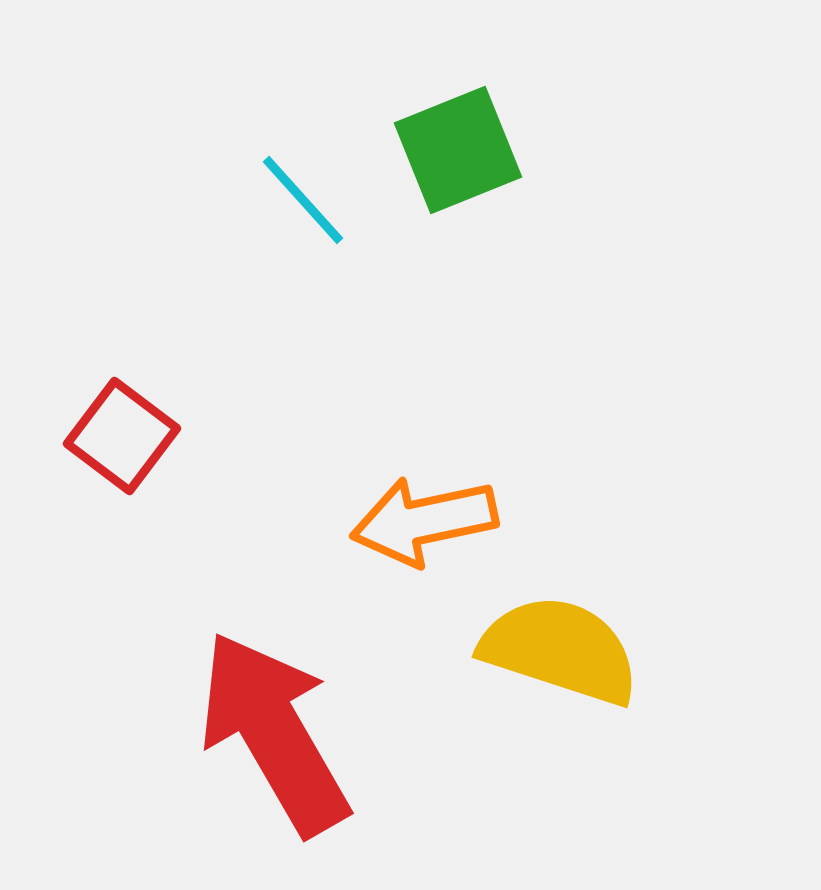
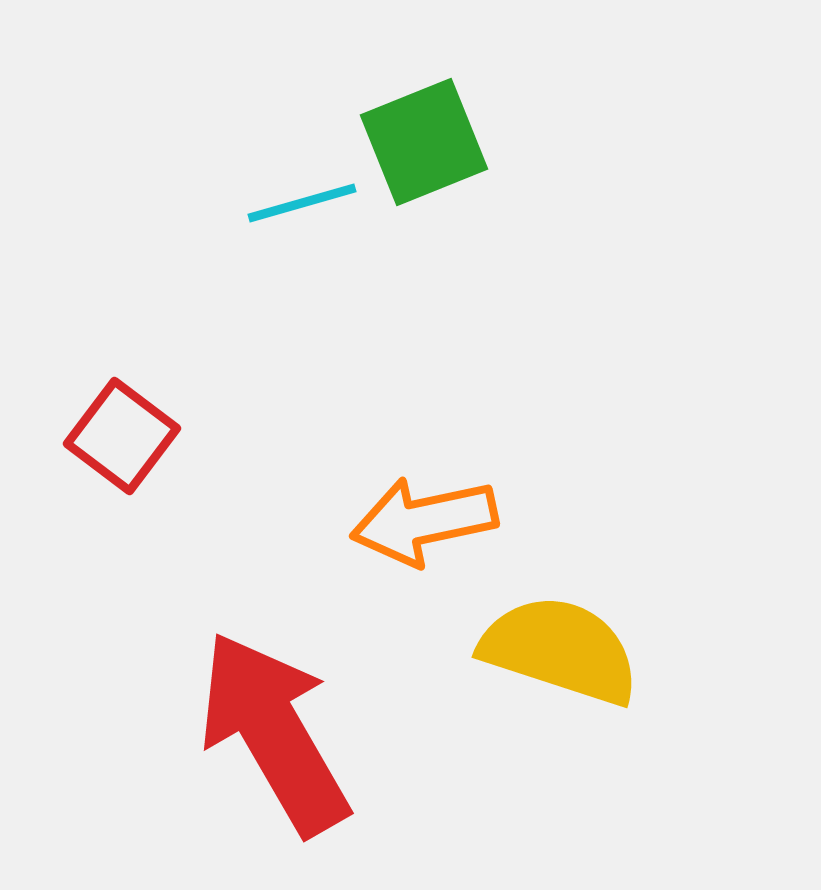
green square: moved 34 px left, 8 px up
cyan line: moved 1 px left, 3 px down; rotated 64 degrees counterclockwise
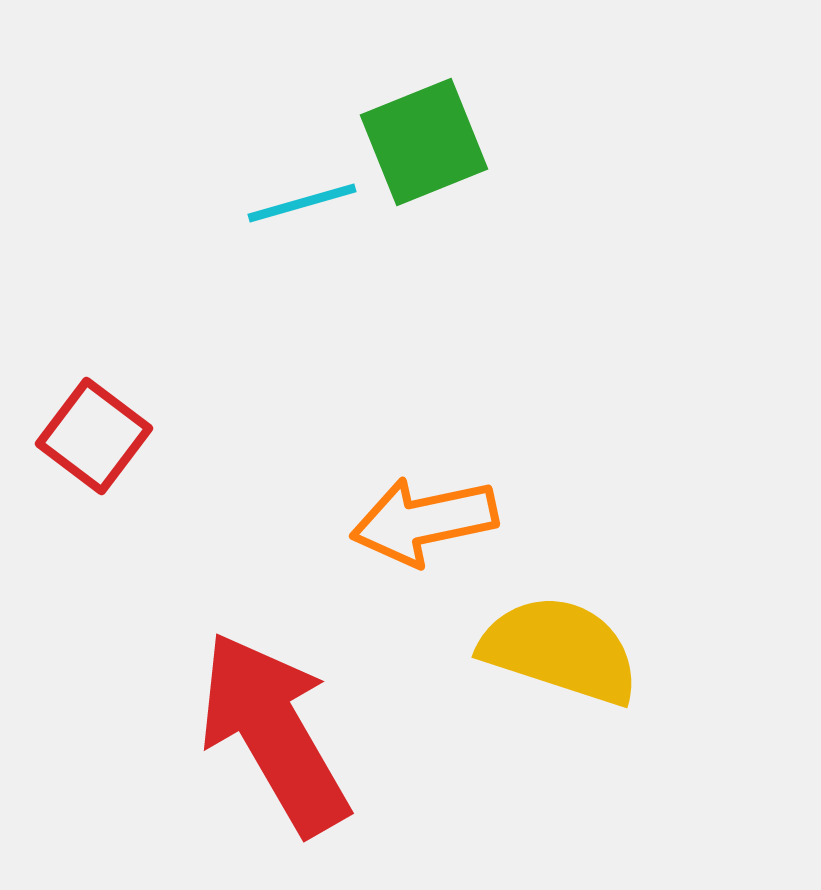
red square: moved 28 px left
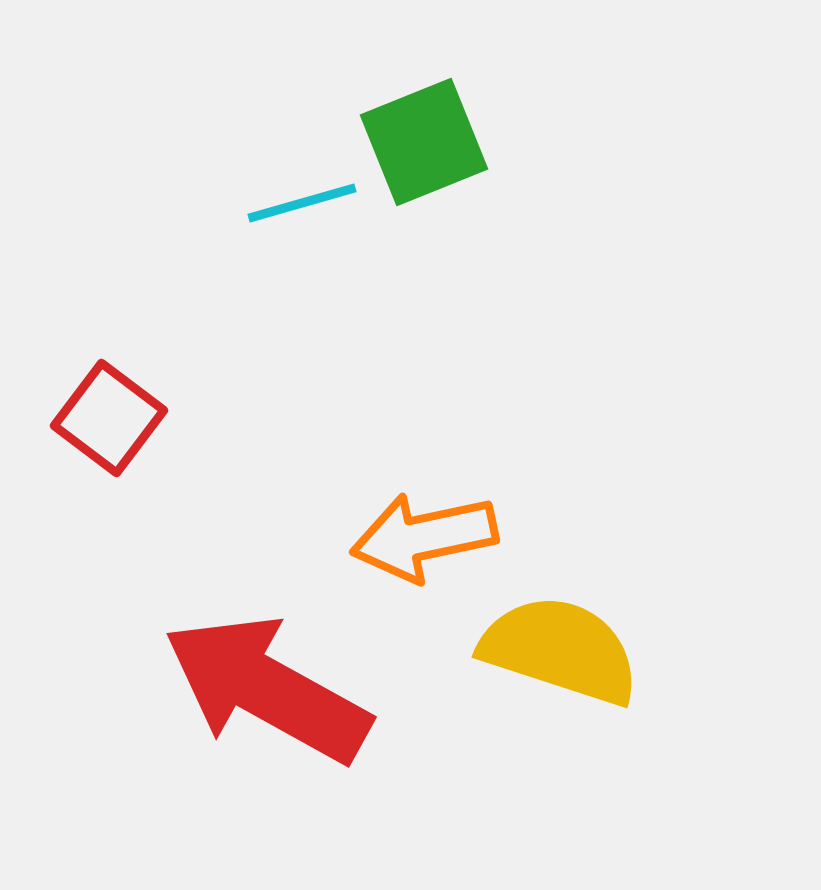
red square: moved 15 px right, 18 px up
orange arrow: moved 16 px down
red arrow: moved 7 px left, 44 px up; rotated 31 degrees counterclockwise
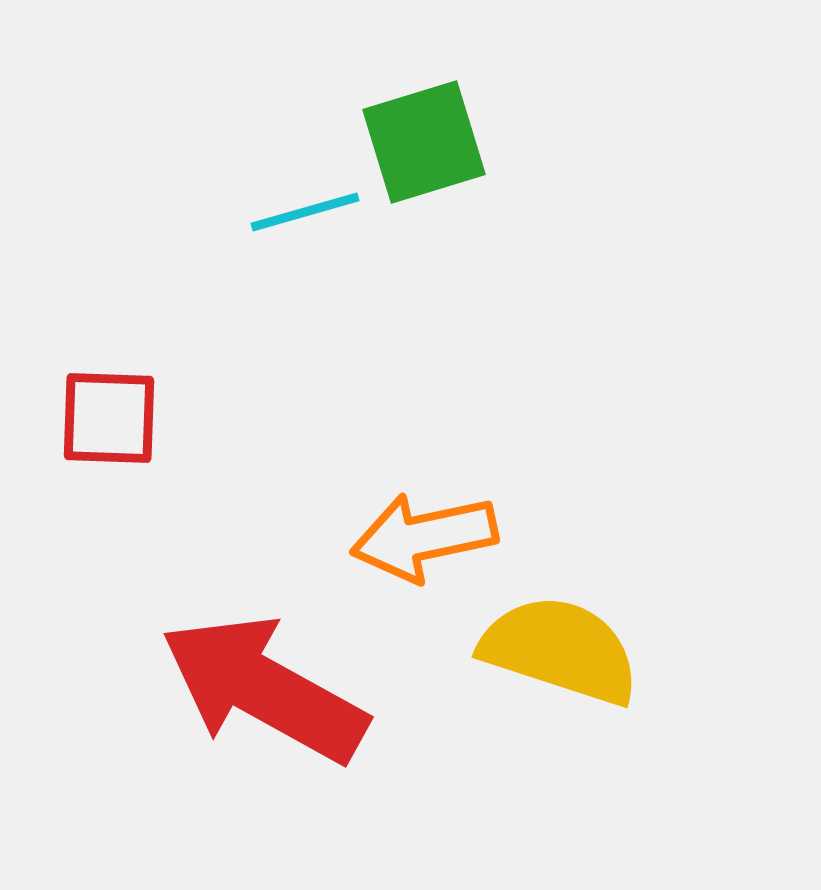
green square: rotated 5 degrees clockwise
cyan line: moved 3 px right, 9 px down
red square: rotated 35 degrees counterclockwise
red arrow: moved 3 px left
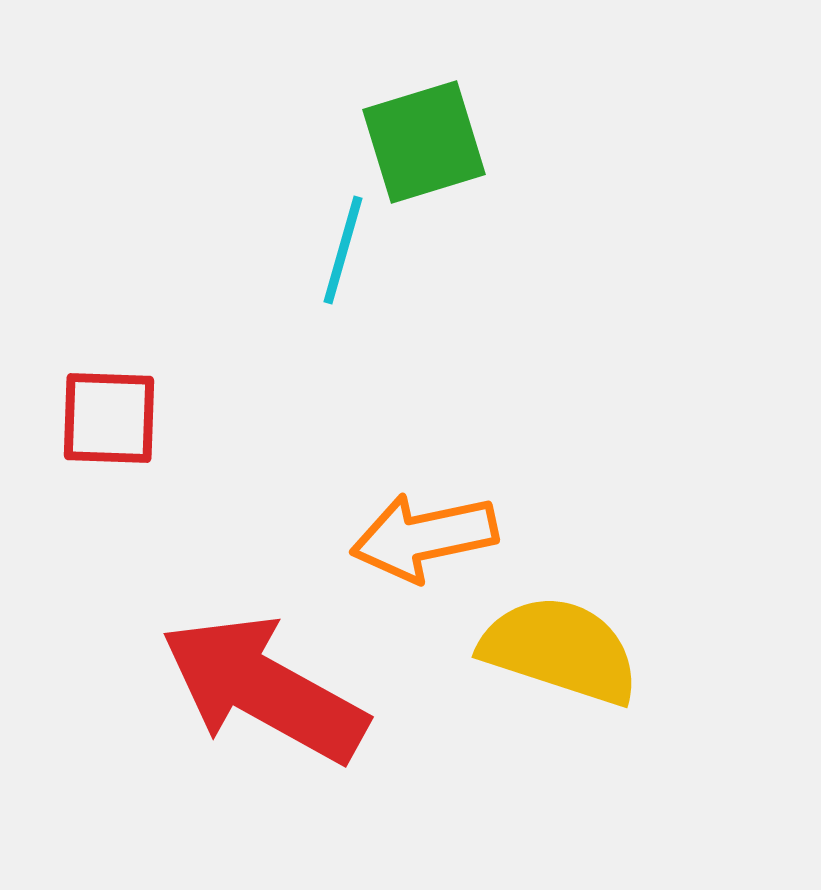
cyan line: moved 38 px right, 38 px down; rotated 58 degrees counterclockwise
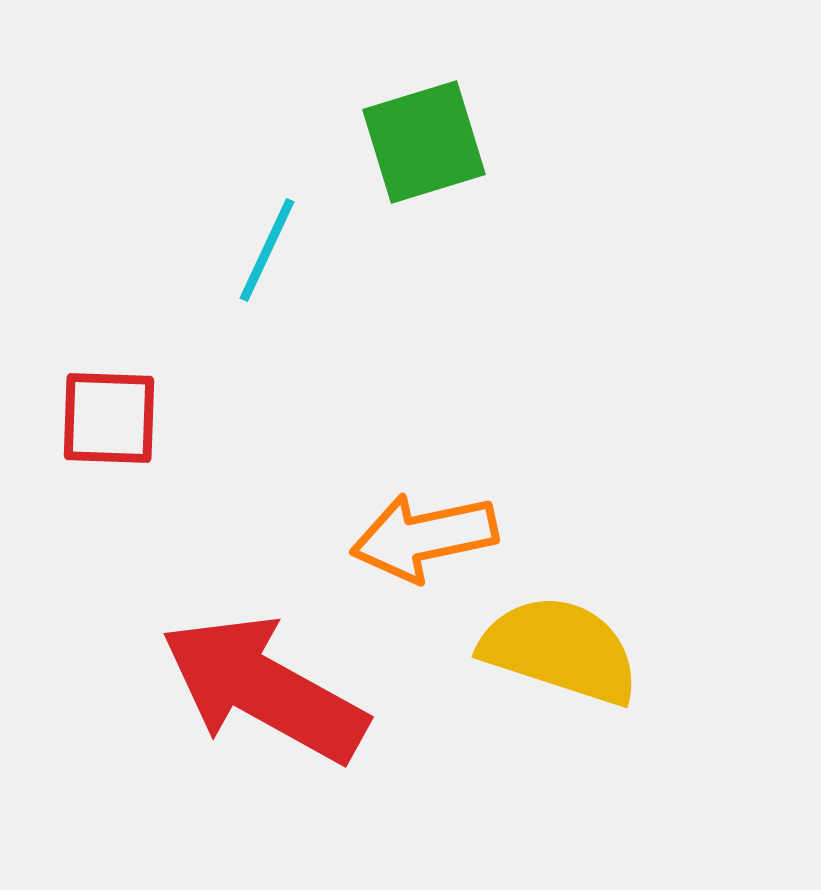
cyan line: moved 76 px left; rotated 9 degrees clockwise
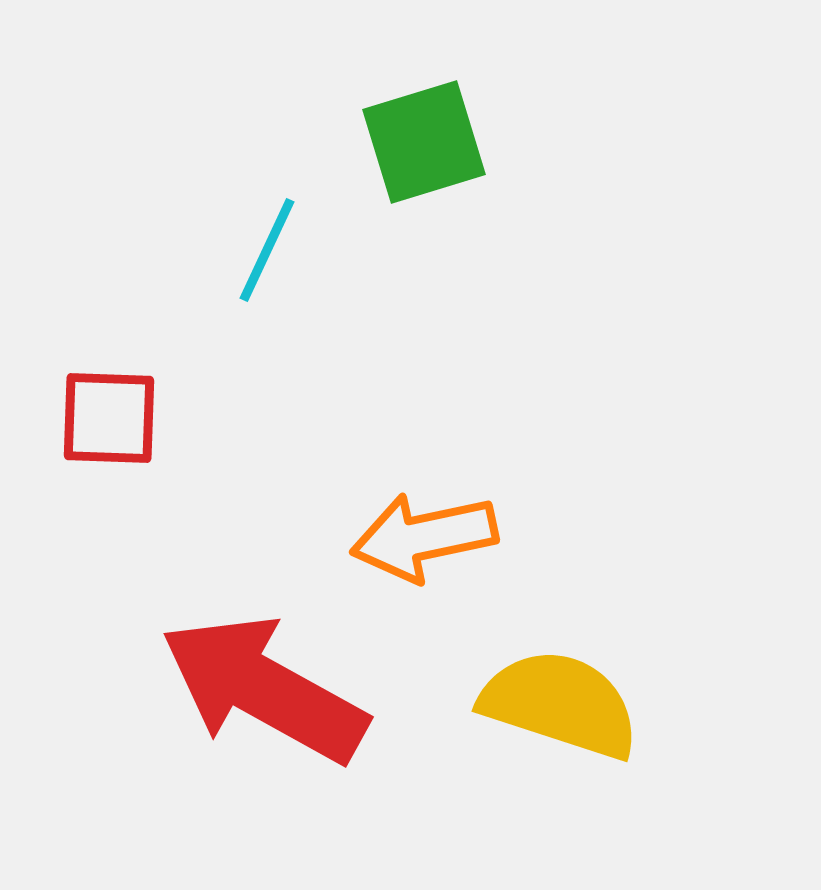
yellow semicircle: moved 54 px down
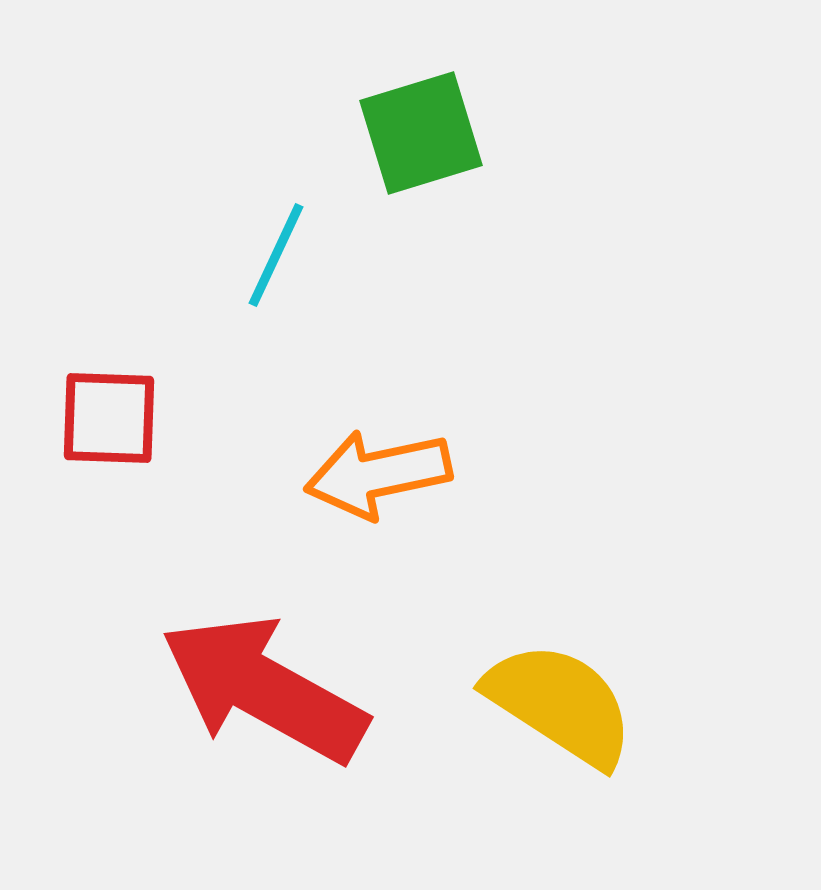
green square: moved 3 px left, 9 px up
cyan line: moved 9 px right, 5 px down
orange arrow: moved 46 px left, 63 px up
yellow semicircle: rotated 15 degrees clockwise
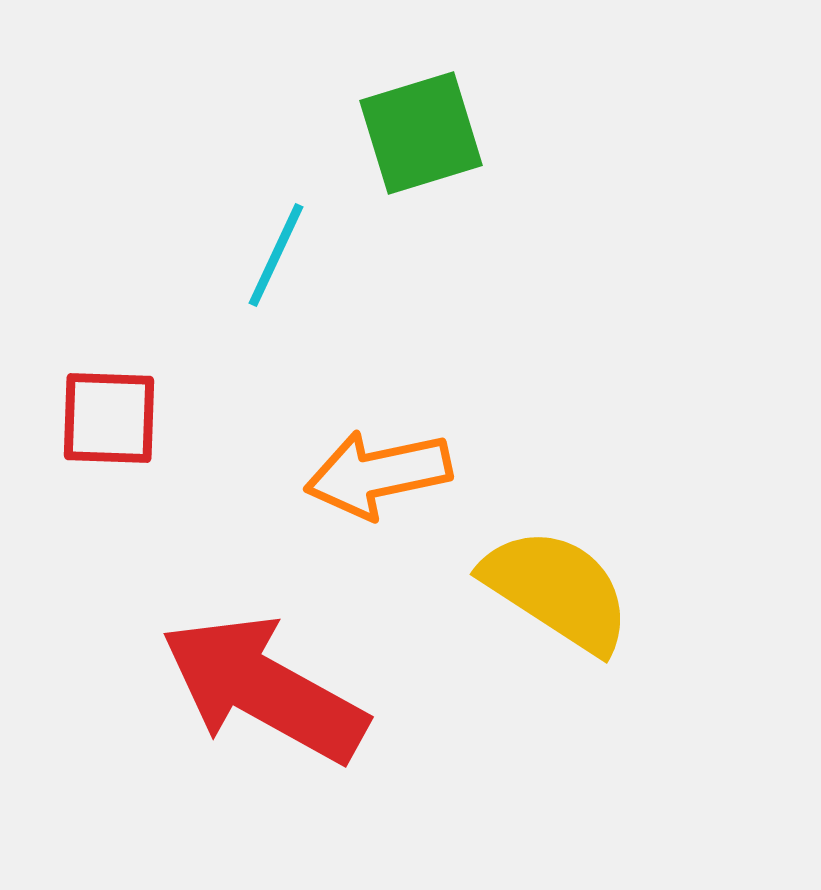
yellow semicircle: moved 3 px left, 114 px up
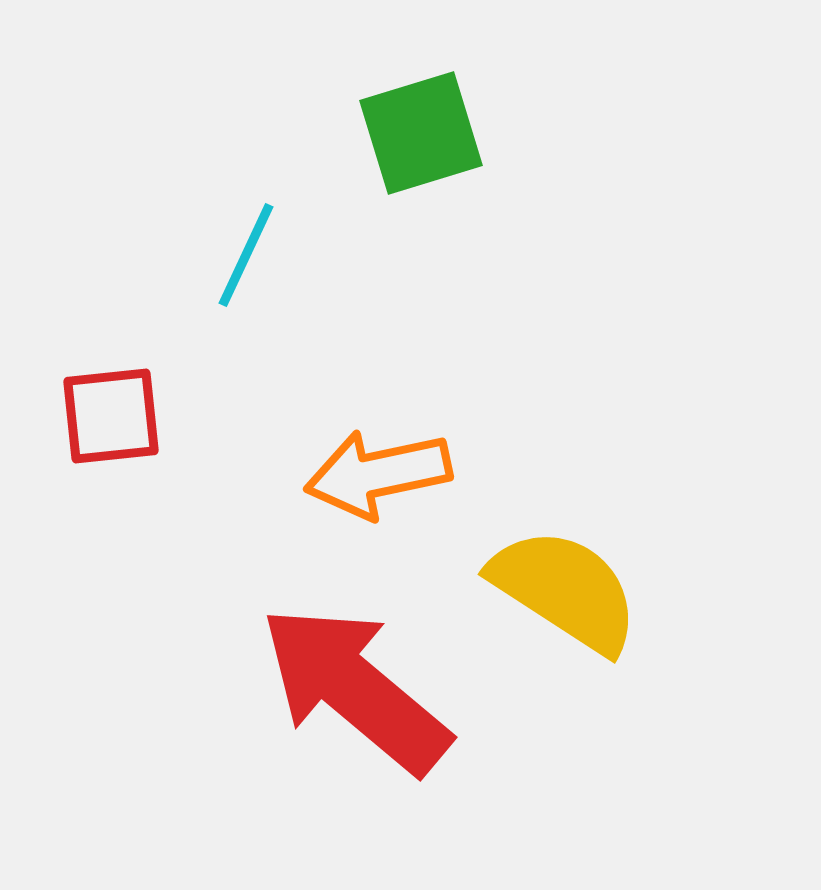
cyan line: moved 30 px left
red square: moved 2 px right, 2 px up; rotated 8 degrees counterclockwise
yellow semicircle: moved 8 px right
red arrow: moved 91 px right; rotated 11 degrees clockwise
